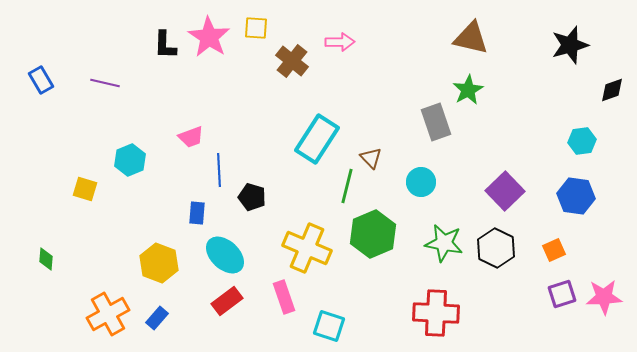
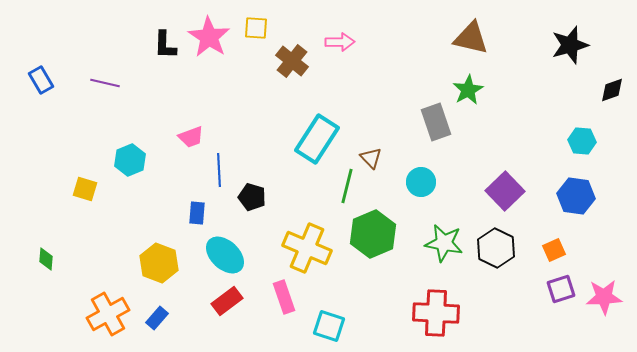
cyan hexagon at (582, 141): rotated 12 degrees clockwise
purple square at (562, 294): moved 1 px left, 5 px up
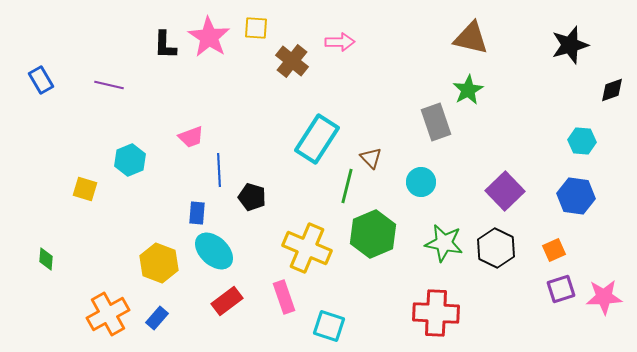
purple line at (105, 83): moved 4 px right, 2 px down
cyan ellipse at (225, 255): moved 11 px left, 4 px up
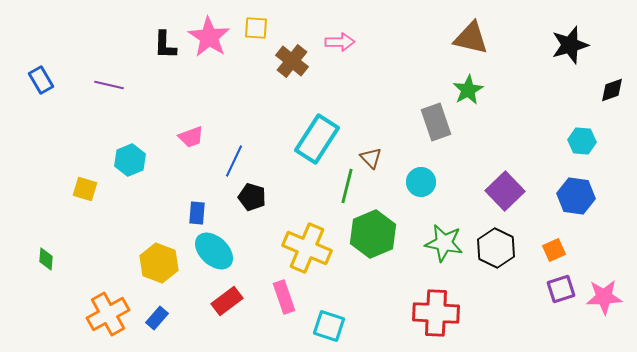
blue line at (219, 170): moved 15 px right, 9 px up; rotated 28 degrees clockwise
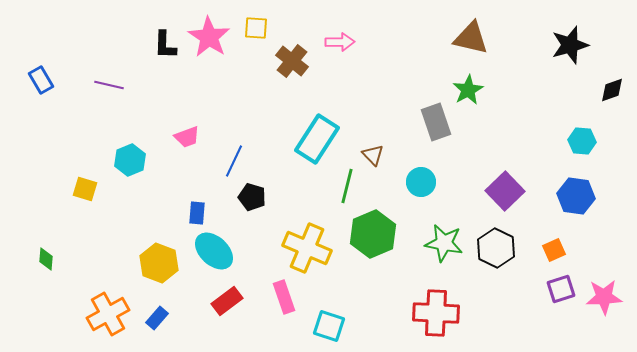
pink trapezoid at (191, 137): moved 4 px left
brown triangle at (371, 158): moved 2 px right, 3 px up
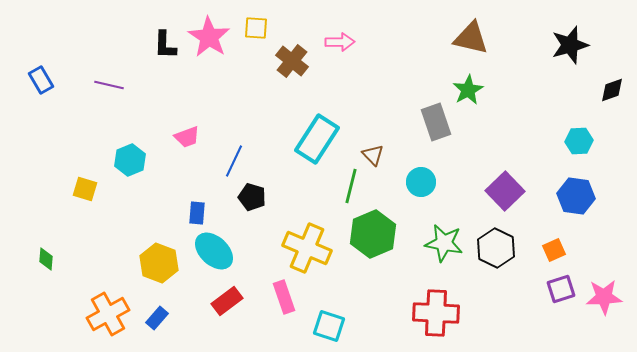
cyan hexagon at (582, 141): moved 3 px left; rotated 8 degrees counterclockwise
green line at (347, 186): moved 4 px right
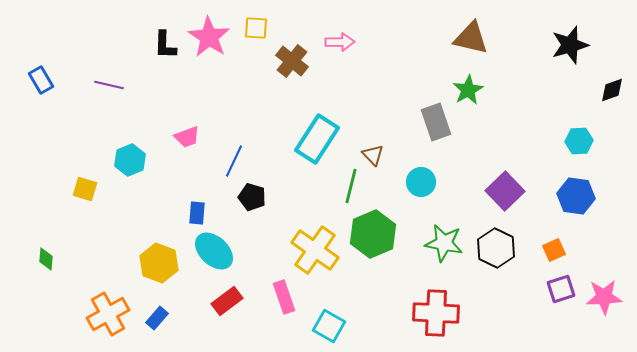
yellow cross at (307, 248): moved 8 px right, 2 px down; rotated 12 degrees clockwise
cyan square at (329, 326): rotated 12 degrees clockwise
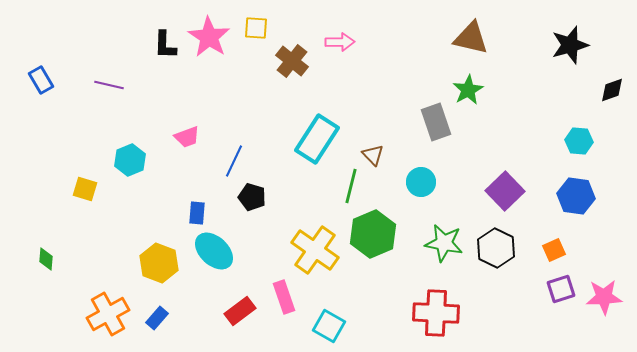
cyan hexagon at (579, 141): rotated 8 degrees clockwise
red rectangle at (227, 301): moved 13 px right, 10 px down
